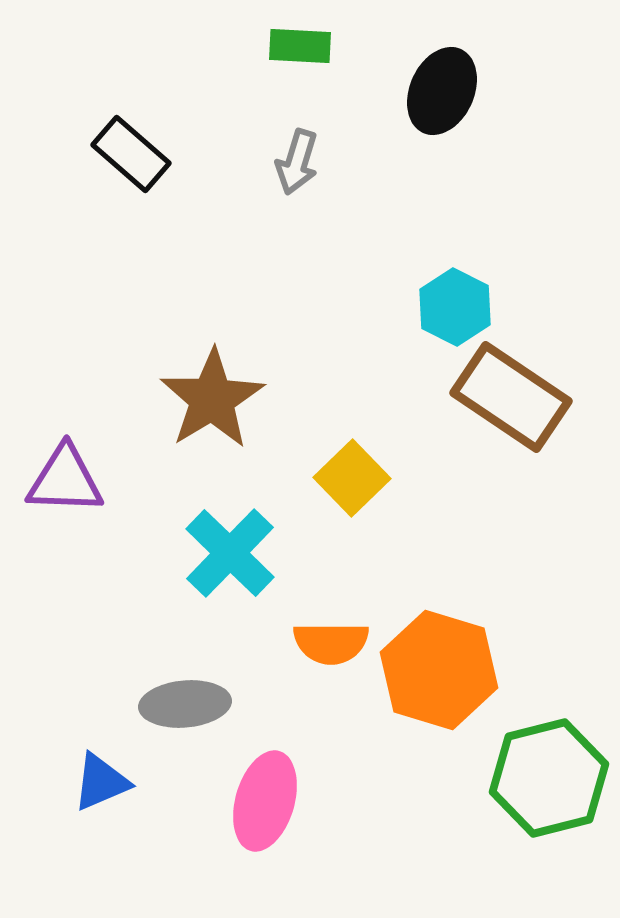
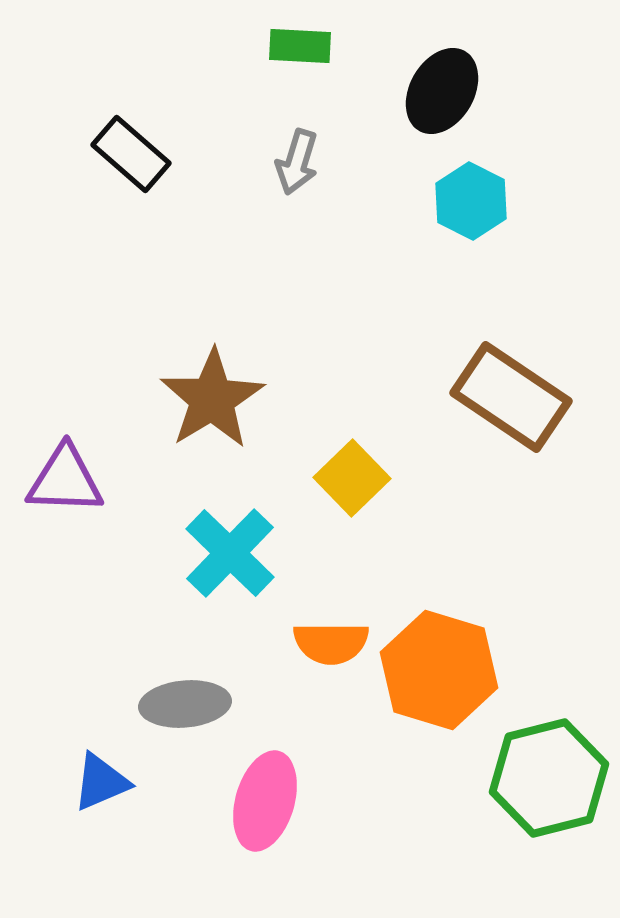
black ellipse: rotated 6 degrees clockwise
cyan hexagon: moved 16 px right, 106 px up
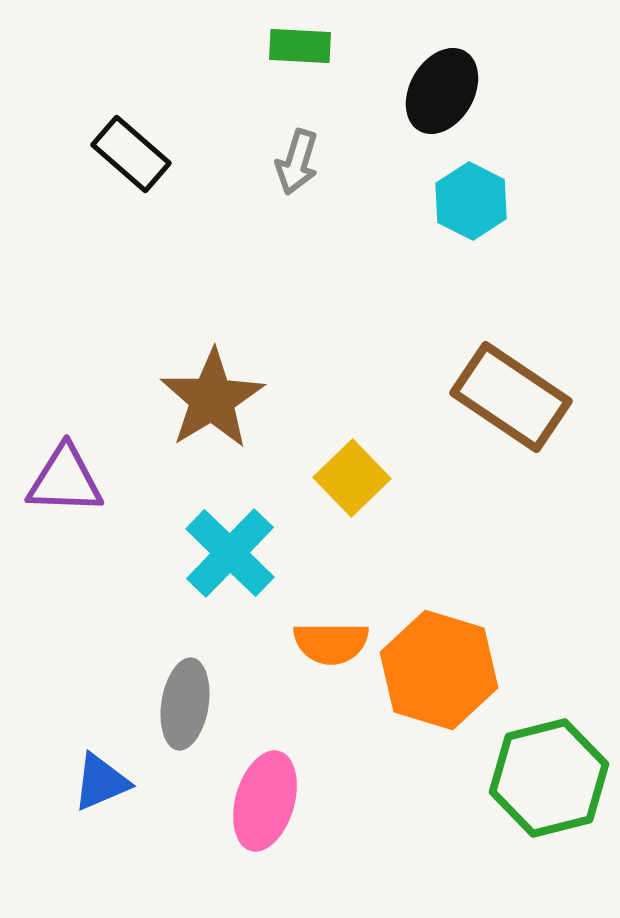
gray ellipse: rotated 76 degrees counterclockwise
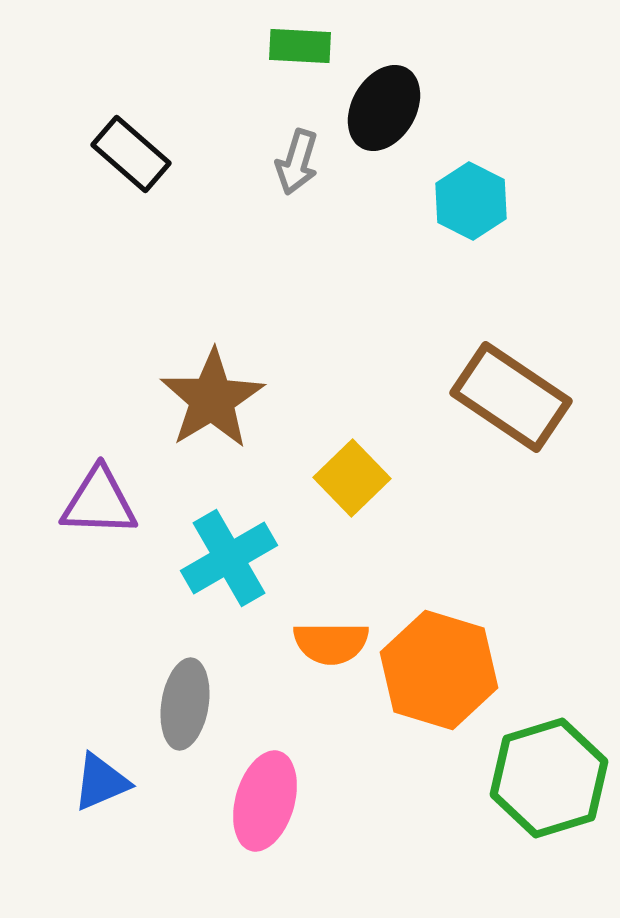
black ellipse: moved 58 px left, 17 px down
purple triangle: moved 34 px right, 22 px down
cyan cross: moved 1 px left, 5 px down; rotated 16 degrees clockwise
green hexagon: rotated 3 degrees counterclockwise
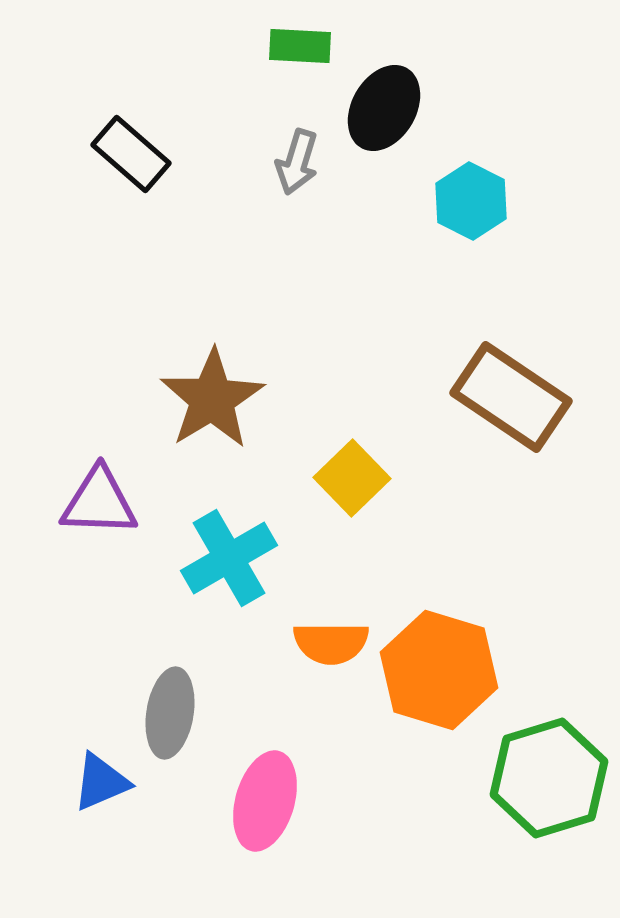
gray ellipse: moved 15 px left, 9 px down
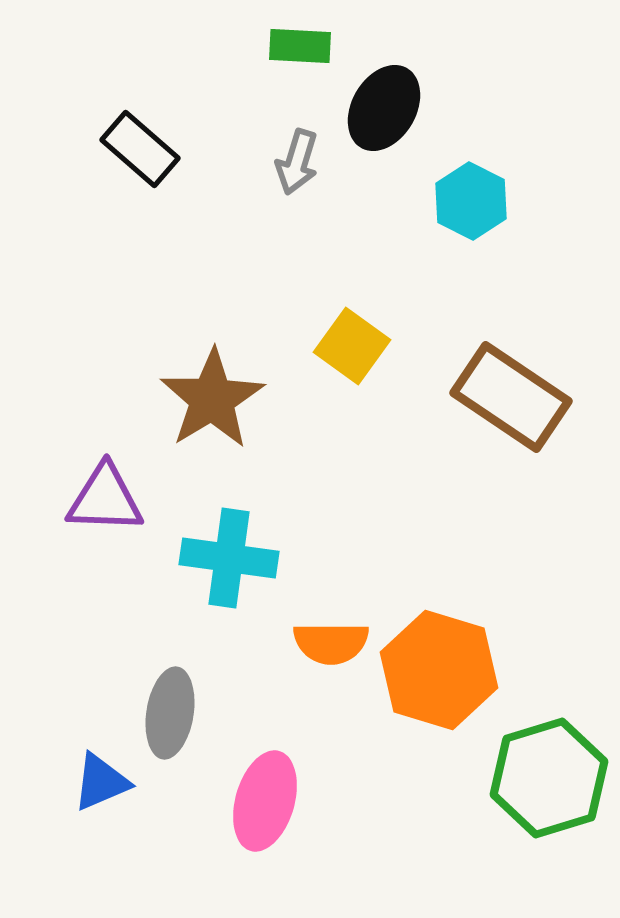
black rectangle: moved 9 px right, 5 px up
yellow square: moved 132 px up; rotated 10 degrees counterclockwise
purple triangle: moved 6 px right, 3 px up
cyan cross: rotated 38 degrees clockwise
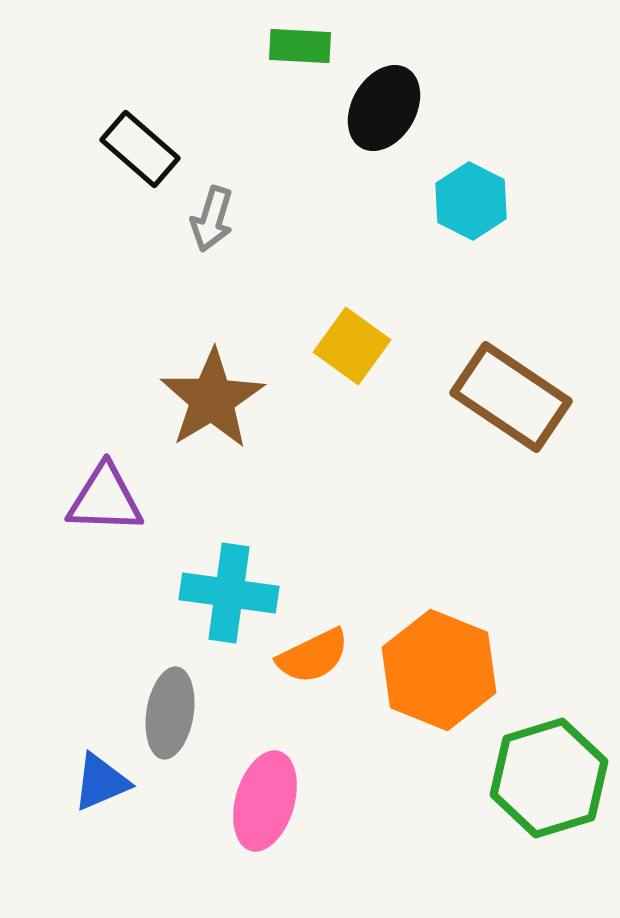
gray arrow: moved 85 px left, 57 px down
cyan cross: moved 35 px down
orange semicircle: moved 18 px left, 13 px down; rotated 26 degrees counterclockwise
orange hexagon: rotated 5 degrees clockwise
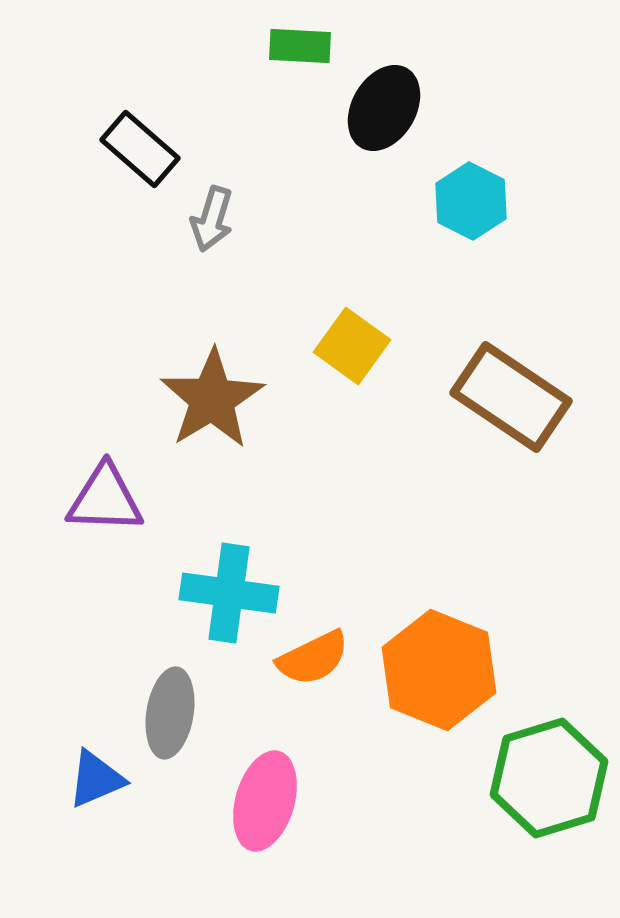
orange semicircle: moved 2 px down
blue triangle: moved 5 px left, 3 px up
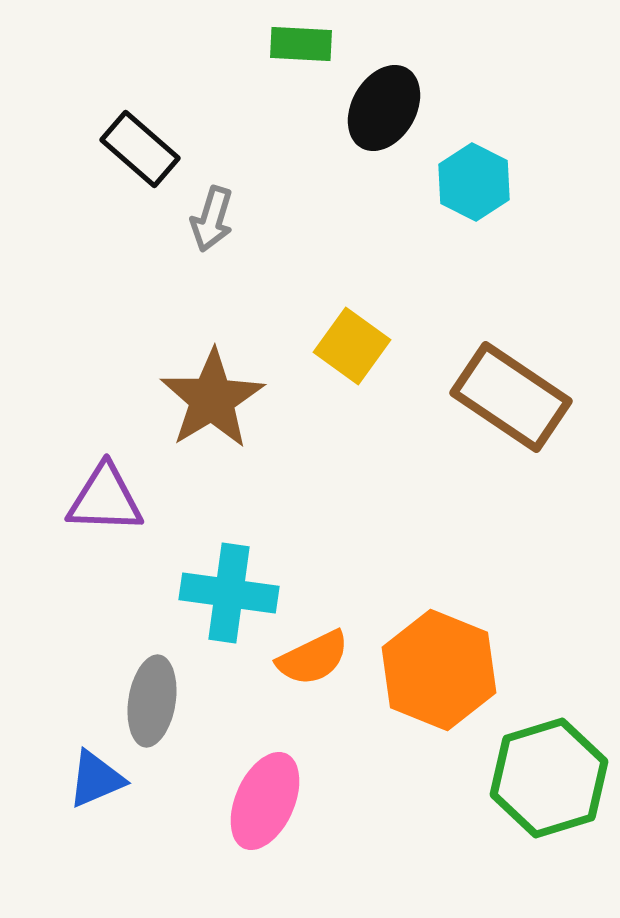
green rectangle: moved 1 px right, 2 px up
cyan hexagon: moved 3 px right, 19 px up
gray ellipse: moved 18 px left, 12 px up
pink ellipse: rotated 8 degrees clockwise
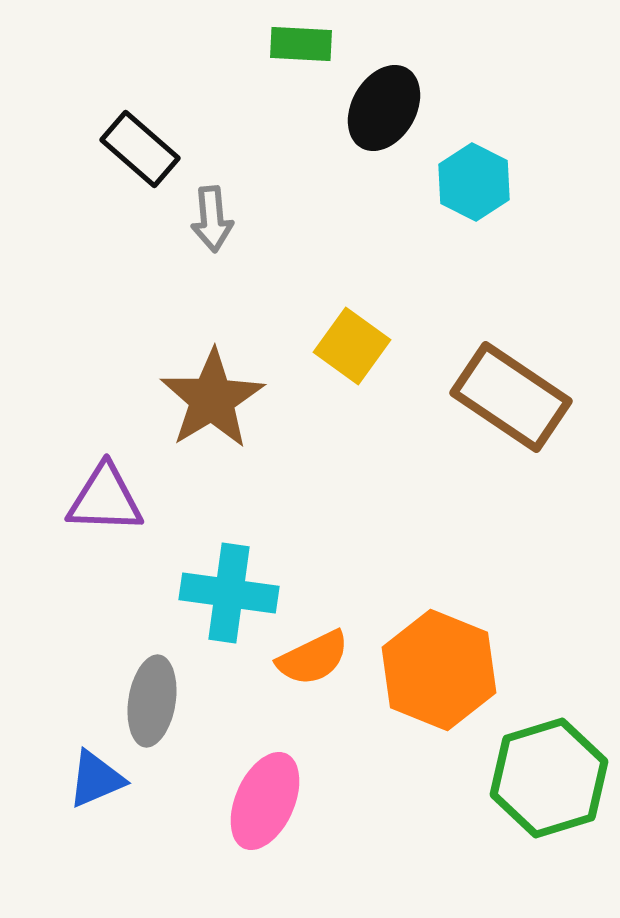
gray arrow: rotated 22 degrees counterclockwise
